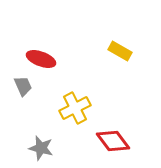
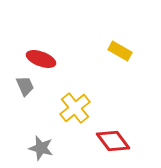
gray trapezoid: moved 2 px right
yellow cross: rotated 12 degrees counterclockwise
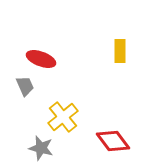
yellow rectangle: rotated 60 degrees clockwise
yellow cross: moved 12 px left, 9 px down
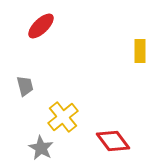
yellow rectangle: moved 20 px right
red ellipse: moved 33 px up; rotated 64 degrees counterclockwise
gray trapezoid: rotated 10 degrees clockwise
gray star: rotated 15 degrees clockwise
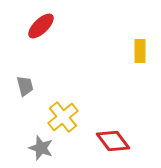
gray star: rotated 10 degrees counterclockwise
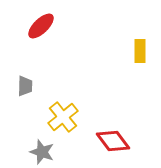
gray trapezoid: rotated 15 degrees clockwise
gray star: moved 1 px right, 4 px down
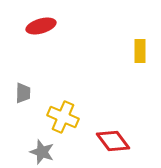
red ellipse: rotated 28 degrees clockwise
gray trapezoid: moved 2 px left, 7 px down
yellow cross: rotated 28 degrees counterclockwise
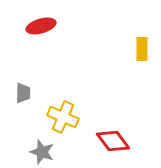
yellow rectangle: moved 2 px right, 2 px up
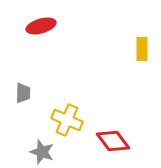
yellow cross: moved 4 px right, 3 px down
